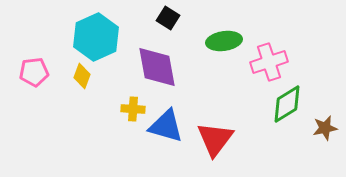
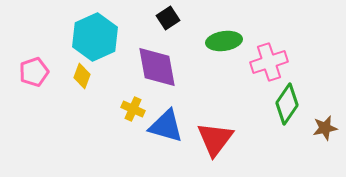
black square: rotated 25 degrees clockwise
cyan hexagon: moved 1 px left
pink pentagon: rotated 12 degrees counterclockwise
green diamond: rotated 24 degrees counterclockwise
yellow cross: rotated 20 degrees clockwise
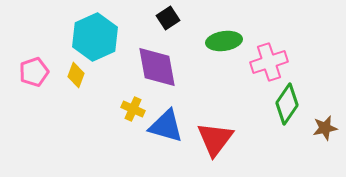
yellow diamond: moved 6 px left, 1 px up
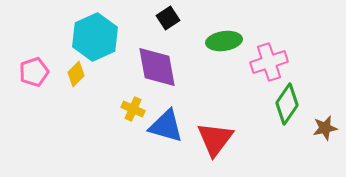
yellow diamond: moved 1 px up; rotated 25 degrees clockwise
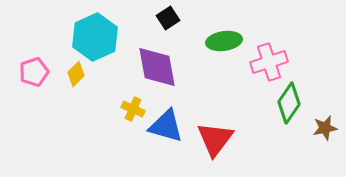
green diamond: moved 2 px right, 1 px up
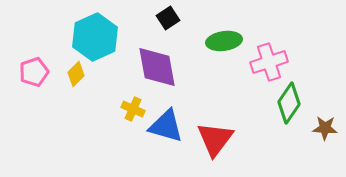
brown star: rotated 15 degrees clockwise
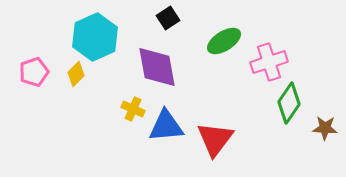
green ellipse: rotated 24 degrees counterclockwise
blue triangle: rotated 21 degrees counterclockwise
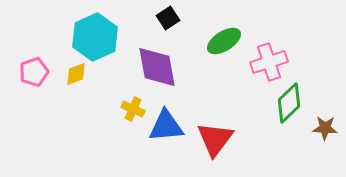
yellow diamond: rotated 25 degrees clockwise
green diamond: rotated 12 degrees clockwise
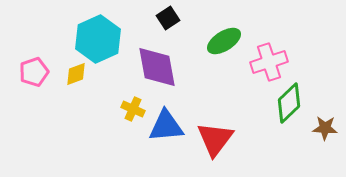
cyan hexagon: moved 3 px right, 2 px down
